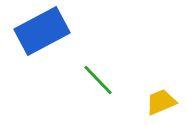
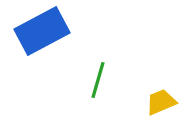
green line: rotated 60 degrees clockwise
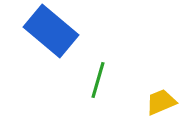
blue rectangle: moved 9 px right; rotated 68 degrees clockwise
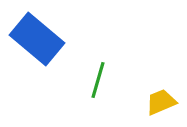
blue rectangle: moved 14 px left, 8 px down
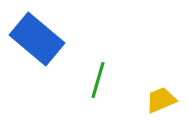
yellow trapezoid: moved 2 px up
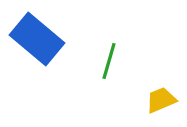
green line: moved 11 px right, 19 px up
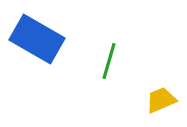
blue rectangle: rotated 10 degrees counterclockwise
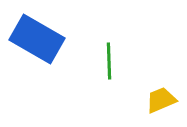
green line: rotated 18 degrees counterclockwise
